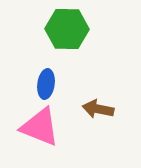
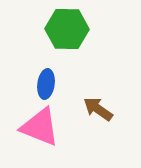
brown arrow: rotated 24 degrees clockwise
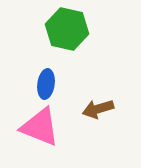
green hexagon: rotated 12 degrees clockwise
brown arrow: rotated 52 degrees counterclockwise
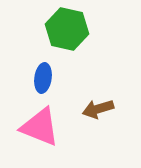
blue ellipse: moved 3 px left, 6 px up
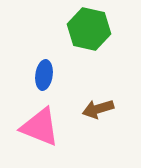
green hexagon: moved 22 px right
blue ellipse: moved 1 px right, 3 px up
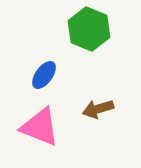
green hexagon: rotated 9 degrees clockwise
blue ellipse: rotated 28 degrees clockwise
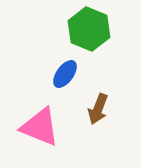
blue ellipse: moved 21 px right, 1 px up
brown arrow: rotated 52 degrees counterclockwise
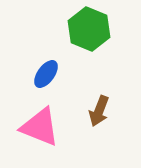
blue ellipse: moved 19 px left
brown arrow: moved 1 px right, 2 px down
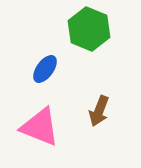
blue ellipse: moved 1 px left, 5 px up
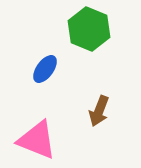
pink triangle: moved 3 px left, 13 px down
